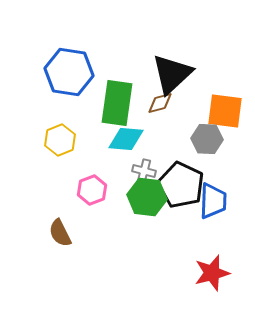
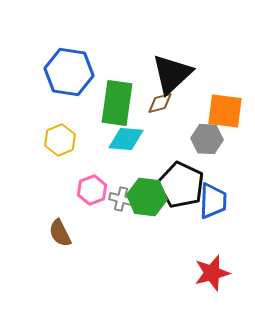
gray cross: moved 23 px left, 28 px down
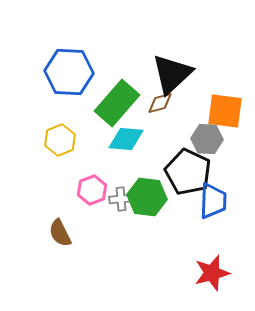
blue hexagon: rotated 6 degrees counterclockwise
green rectangle: rotated 33 degrees clockwise
black pentagon: moved 7 px right, 13 px up
gray cross: rotated 20 degrees counterclockwise
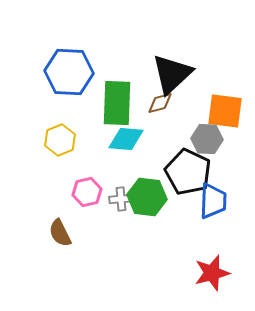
green rectangle: rotated 39 degrees counterclockwise
pink hexagon: moved 5 px left, 2 px down; rotated 8 degrees clockwise
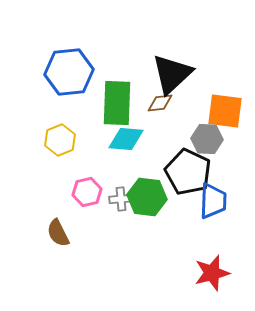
blue hexagon: rotated 9 degrees counterclockwise
brown diamond: rotated 8 degrees clockwise
brown semicircle: moved 2 px left
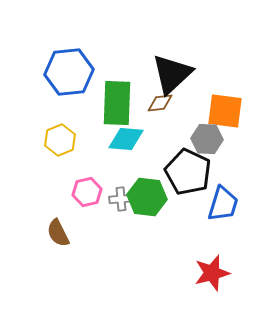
blue trapezoid: moved 10 px right, 3 px down; rotated 15 degrees clockwise
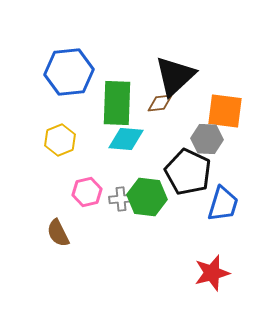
black triangle: moved 3 px right, 2 px down
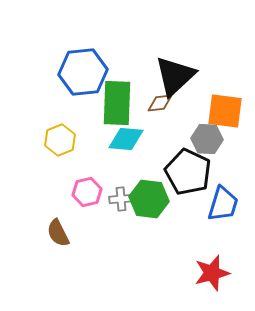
blue hexagon: moved 14 px right
green hexagon: moved 2 px right, 2 px down
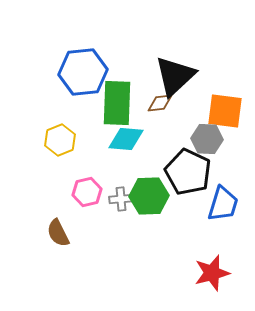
green hexagon: moved 3 px up; rotated 9 degrees counterclockwise
